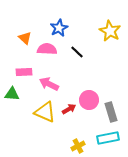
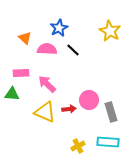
black line: moved 4 px left, 2 px up
pink rectangle: moved 3 px left, 1 px down
pink arrow: moved 2 px left; rotated 18 degrees clockwise
red arrow: rotated 24 degrees clockwise
cyan rectangle: moved 4 px down; rotated 15 degrees clockwise
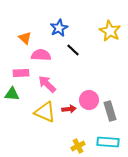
pink semicircle: moved 6 px left, 6 px down
gray rectangle: moved 1 px left, 1 px up
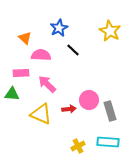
yellow triangle: moved 4 px left, 2 px down
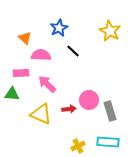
black line: moved 1 px down
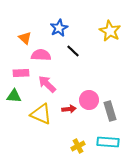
green triangle: moved 2 px right, 2 px down
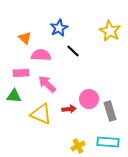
pink circle: moved 1 px up
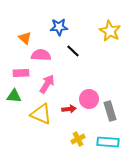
blue star: moved 1 px up; rotated 24 degrees clockwise
pink arrow: rotated 78 degrees clockwise
yellow cross: moved 7 px up
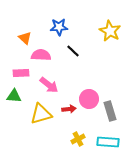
pink arrow: moved 2 px right, 1 px down; rotated 96 degrees clockwise
yellow triangle: rotated 40 degrees counterclockwise
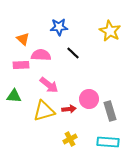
orange triangle: moved 2 px left, 1 px down
black line: moved 2 px down
pink rectangle: moved 8 px up
yellow triangle: moved 3 px right, 3 px up
yellow cross: moved 8 px left
